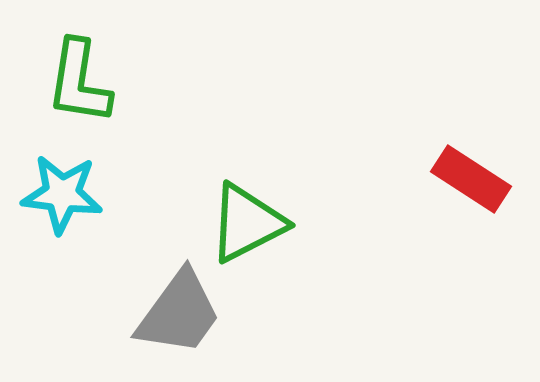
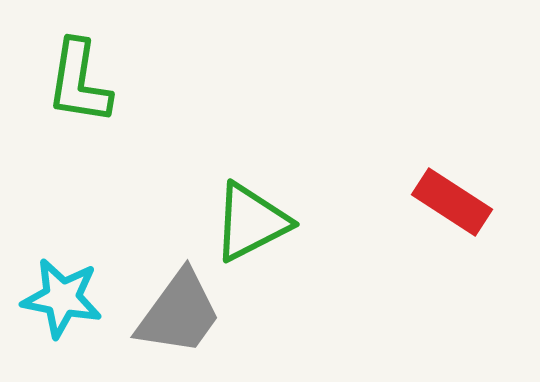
red rectangle: moved 19 px left, 23 px down
cyan star: moved 104 px down; rotated 4 degrees clockwise
green triangle: moved 4 px right, 1 px up
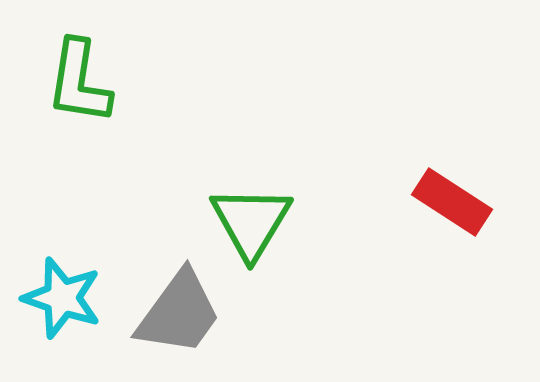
green triangle: rotated 32 degrees counterclockwise
cyan star: rotated 8 degrees clockwise
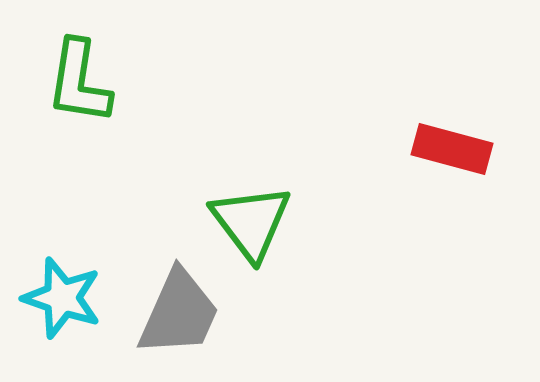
red rectangle: moved 53 px up; rotated 18 degrees counterclockwise
green triangle: rotated 8 degrees counterclockwise
gray trapezoid: rotated 12 degrees counterclockwise
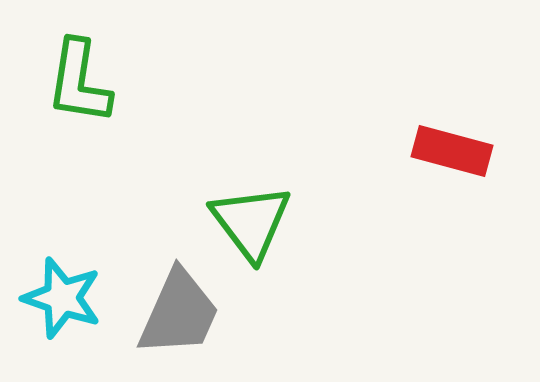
red rectangle: moved 2 px down
